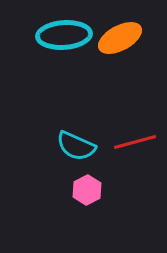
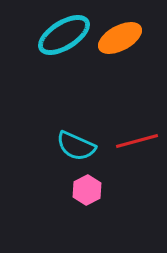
cyan ellipse: rotated 28 degrees counterclockwise
red line: moved 2 px right, 1 px up
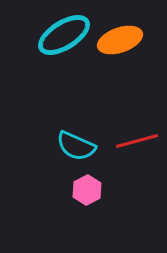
orange ellipse: moved 2 px down; rotated 9 degrees clockwise
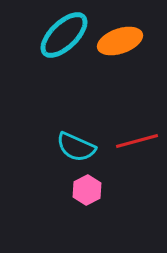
cyan ellipse: rotated 12 degrees counterclockwise
orange ellipse: moved 1 px down
cyan semicircle: moved 1 px down
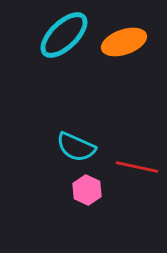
orange ellipse: moved 4 px right, 1 px down
red line: moved 26 px down; rotated 27 degrees clockwise
pink hexagon: rotated 8 degrees counterclockwise
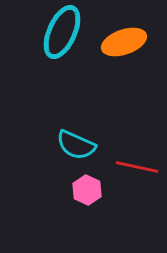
cyan ellipse: moved 2 px left, 3 px up; rotated 22 degrees counterclockwise
cyan semicircle: moved 2 px up
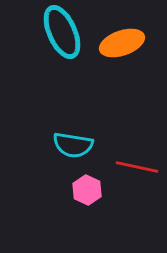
cyan ellipse: rotated 48 degrees counterclockwise
orange ellipse: moved 2 px left, 1 px down
cyan semicircle: moved 3 px left; rotated 15 degrees counterclockwise
